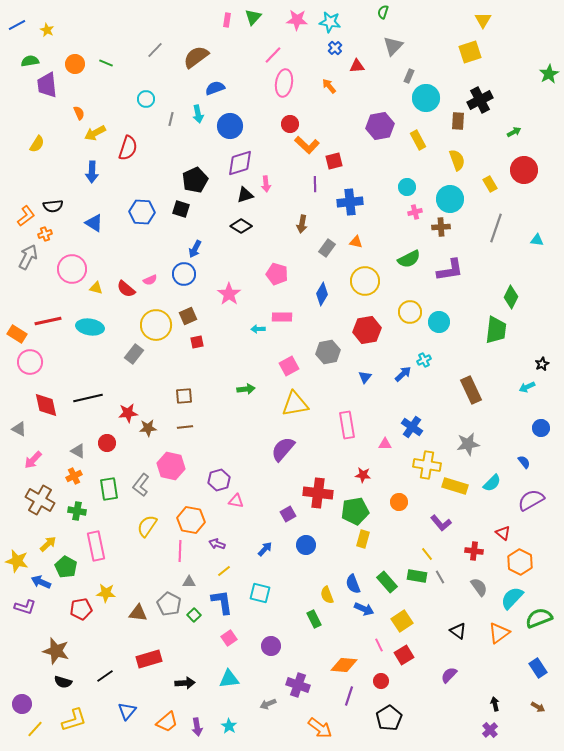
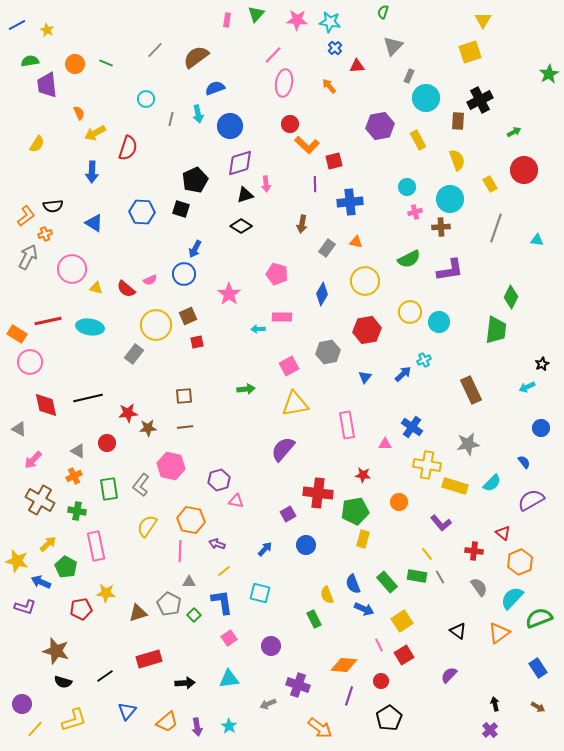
green triangle at (253, 17): moved 3 px right, 3 px up
orange hexagon at (520, 562): rotated 10 degrees clockwise
brown triangle at (138, 613): rotated 24 degrees counterclockwise
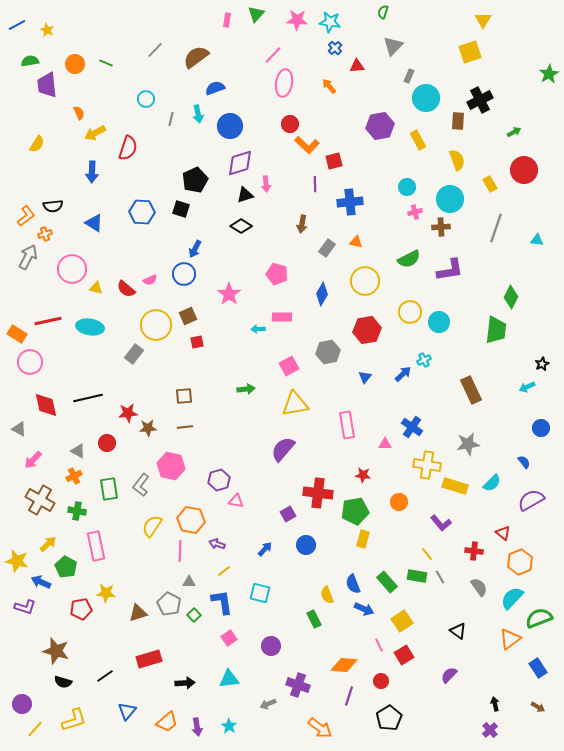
yellow semicircle at (147, 526): moved 5 px right
orange triangle at (499, 633): moved 11 px right, 6 px down
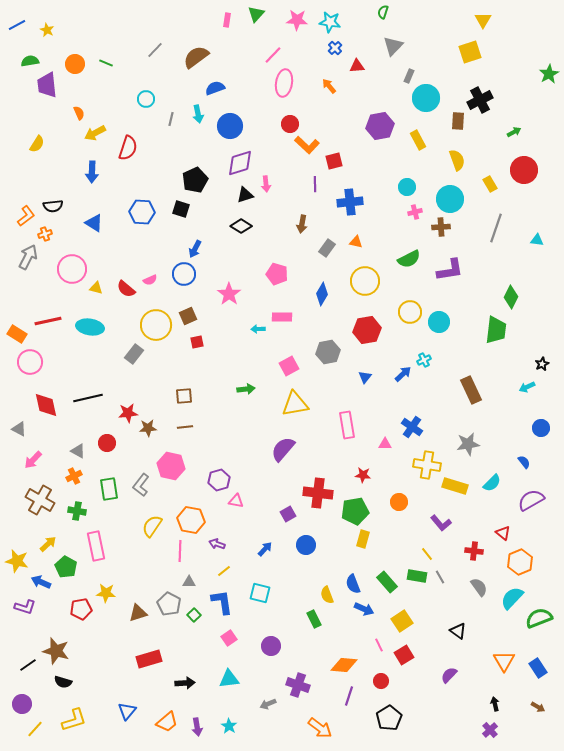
orange triangle at (510, 639): moved 6 px left, 22 px down; rotated 25 degrees counterclockwise
black line at (105, 676): moved 77 px left, 11 px up
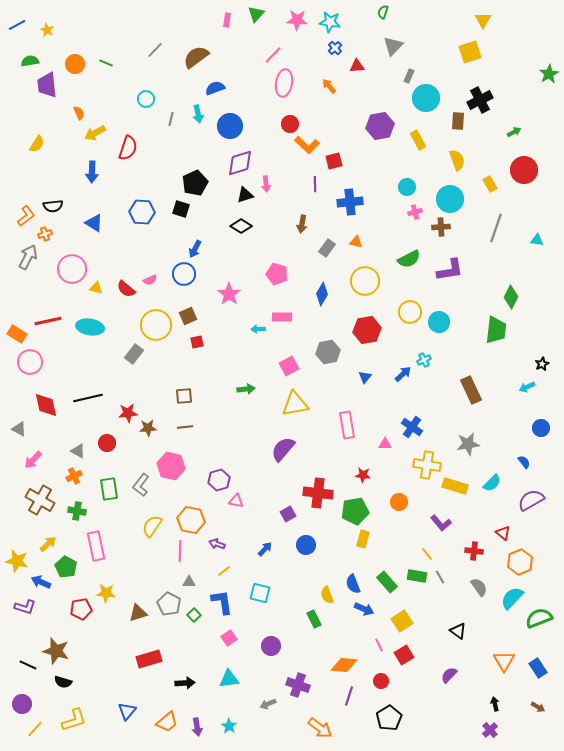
black pentagon at (195, 180): moved 3 px down
black line at (28, 665): rotated 60 degrees clockwise
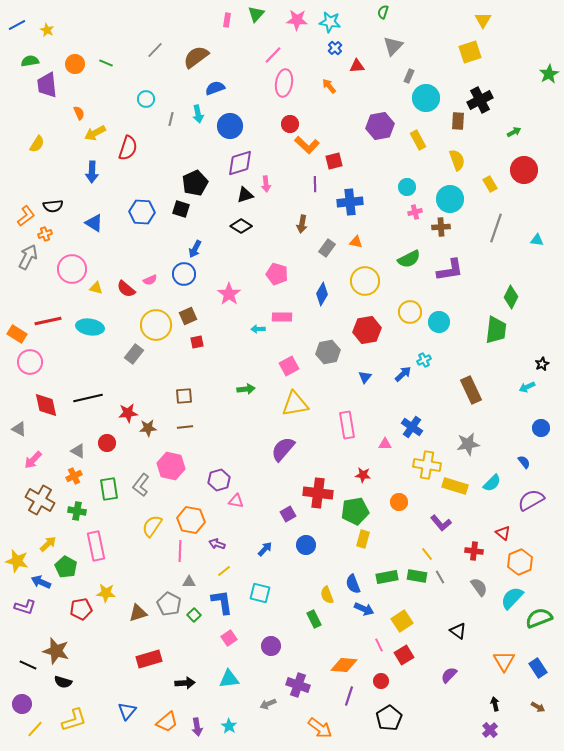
green rectangle at (387, 582): moved 5 px up; rotated 60 degrees counterclockwise
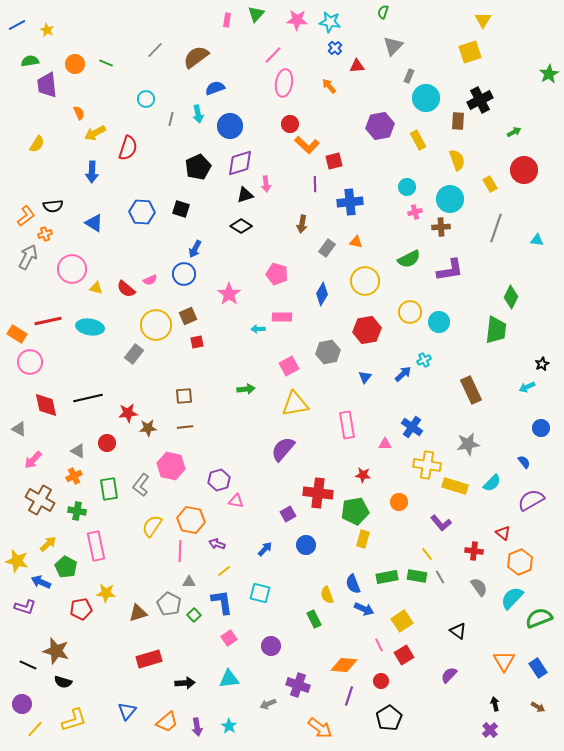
black pentagon at (195, 183): moved 3 px right, 16 px up
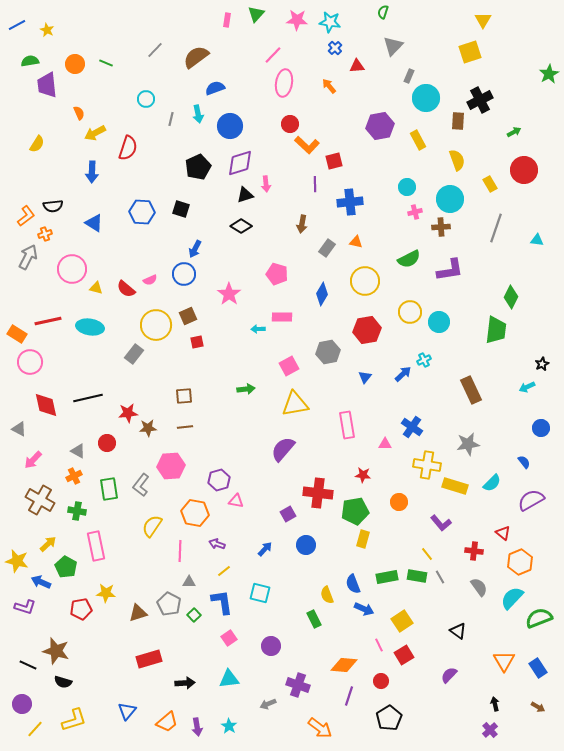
pink hexagon at (171, 466): rotated 16 degrees counterclockwise
orange hexagon at (191, 520): moved 4 px right, 7 px up
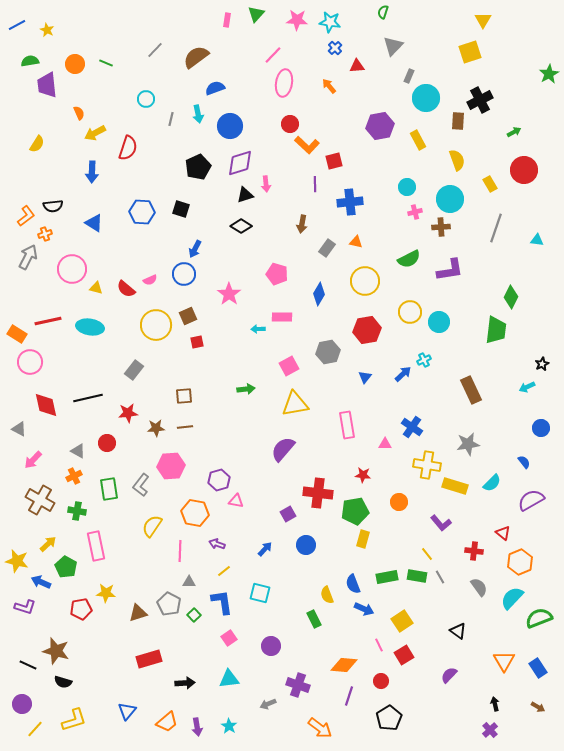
blue diamond at (322, 294): moved 3 px left
gray rectangle at (134, 354): moved 16 px down
brown star at (148, 428): moved 8 px right
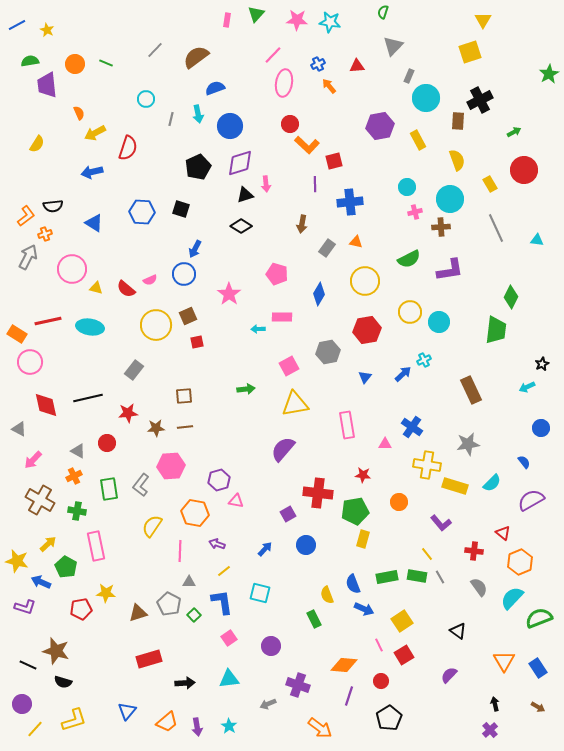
blue cross at (335, 48): moved 17 px left, 16 px down; rotated 16 degrees clockwise
blue arrow at (92, 172): rotated 75 degrees clockwise
gray line at (496, 228): rotated 44 degrees counterclockwise
